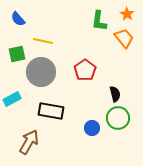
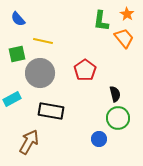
green L-shape: moved 2 px right
gray circle: moved 1 px left, 1 px down
blue circle: moved 7 px right, 11 px down
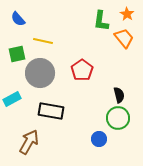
red pentagon: moved 3 px left
black semicircle: moved 4 px right, 1 px down
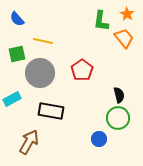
blue semicircle: moved 1 px left
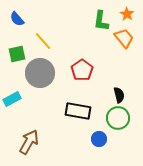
yellow line: rotated 36 degrees clockwise
black rectangle: moved 27 px right
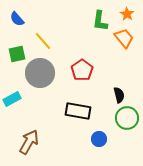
green L-shape: moved 1 px left
green circle: moved 9 px right
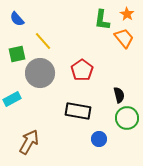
green L-shape: moved 2 px right, 1 px up
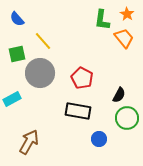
red pentagon: moved 8 px down; rotated 10 degrees counterclockwise
black semicircle: rotated 42 degrees clockwise
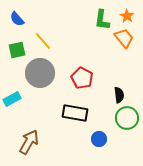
orange star: moved 2 px down
green square: moved 4 px up
black semicircle: rotated 35 degrees counterclockwise
black rectangle: moved 3 px left, 2 px down
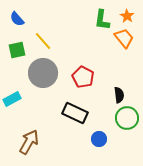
gray circle: moved 3 px right
red pentagon: moved 1 px right, 1 px up
black rectangle: rotated 15 degrees clockwise
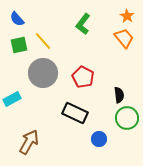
green L-shape: moved 19 px left, 4 px down; rotated 30 degrees clockwise
green square: moved 2 px right, 5 px up
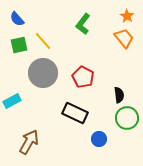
cyan rectangle: moved 2 px down
